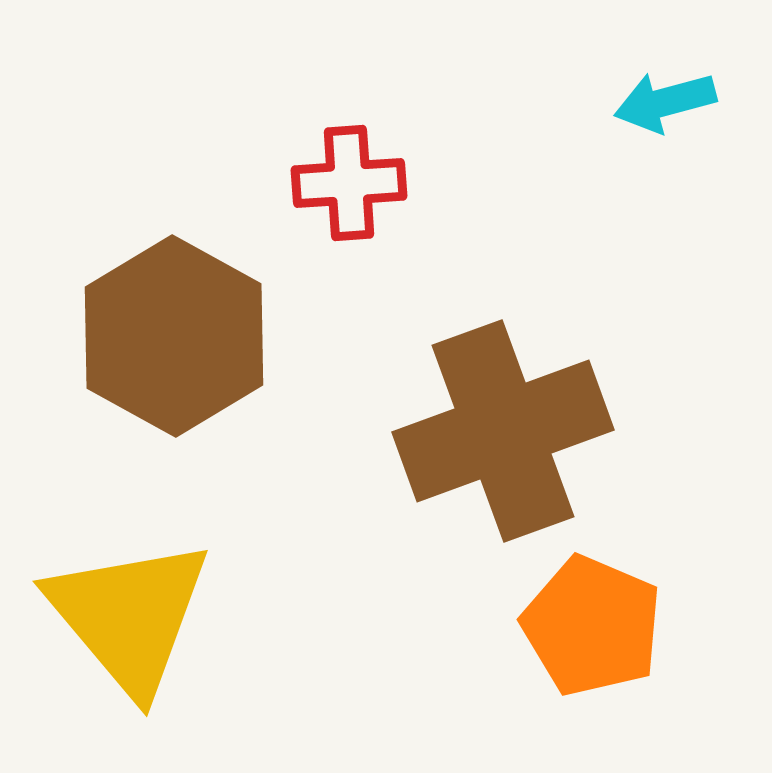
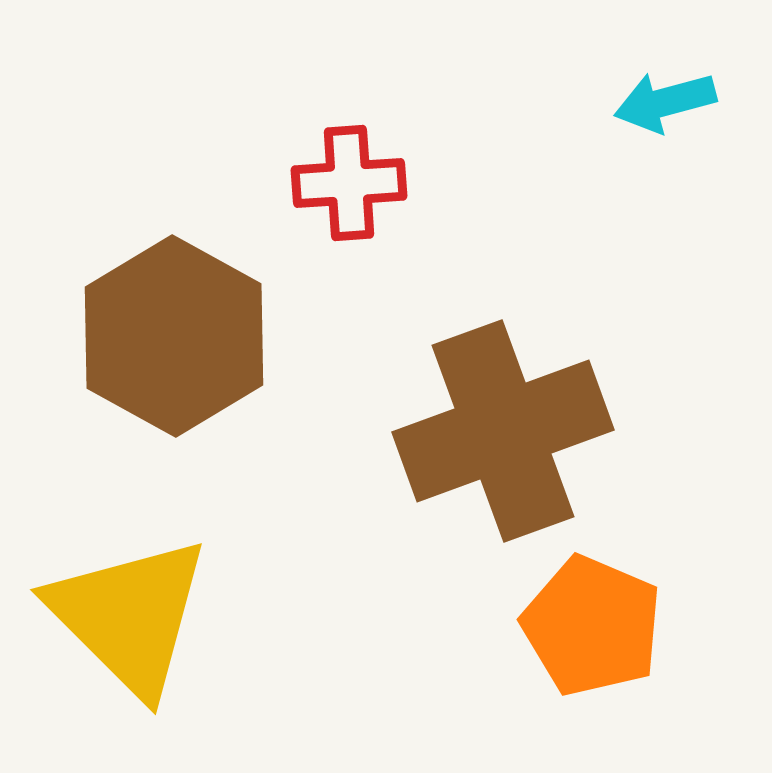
yellow triangle: rotated 5 degrees counterclockwise
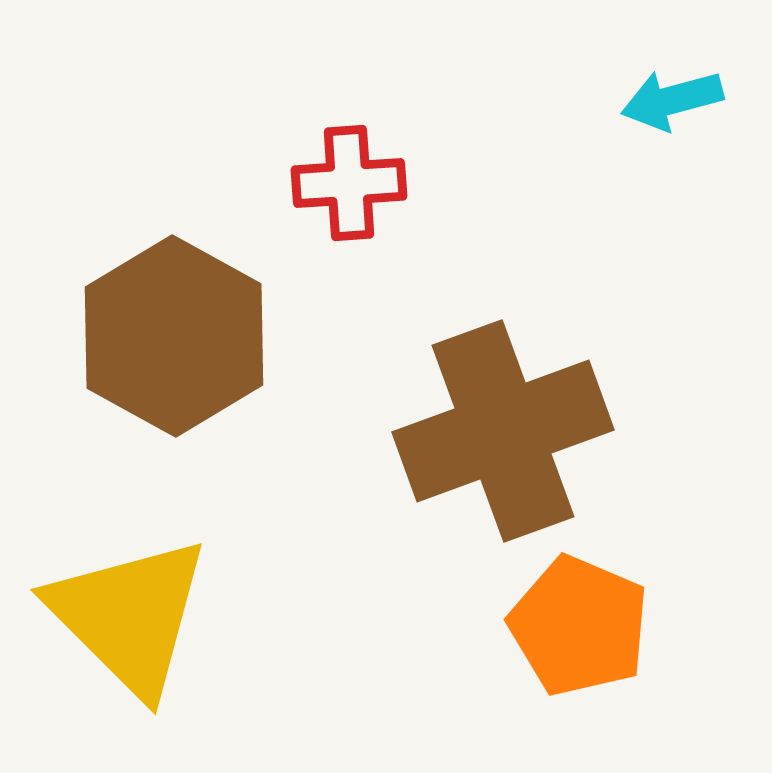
cyan arrow: moved 7 px right, 2 px up
orange pentagon: moved 13 px left
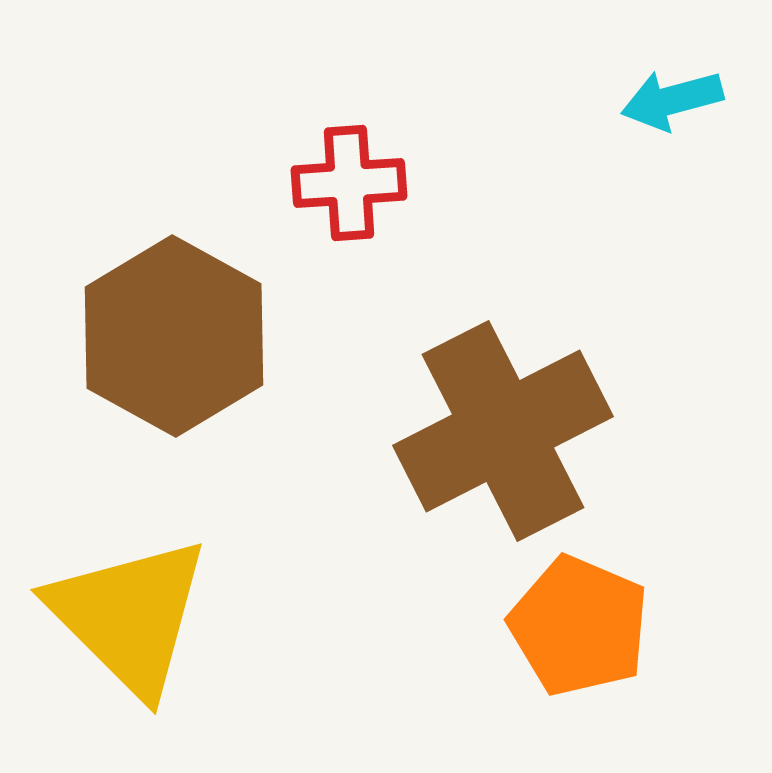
brown cross: rotated 7 degrees counterclockwise
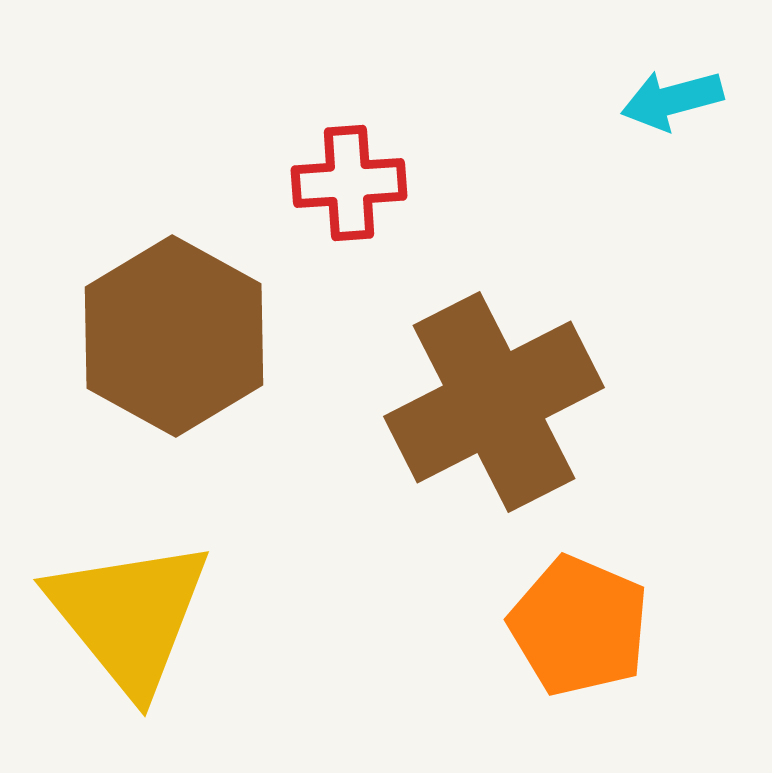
brown cross: moved 9 px left, 29 px up
yellow triangle: rotated 6 degrees clockwise
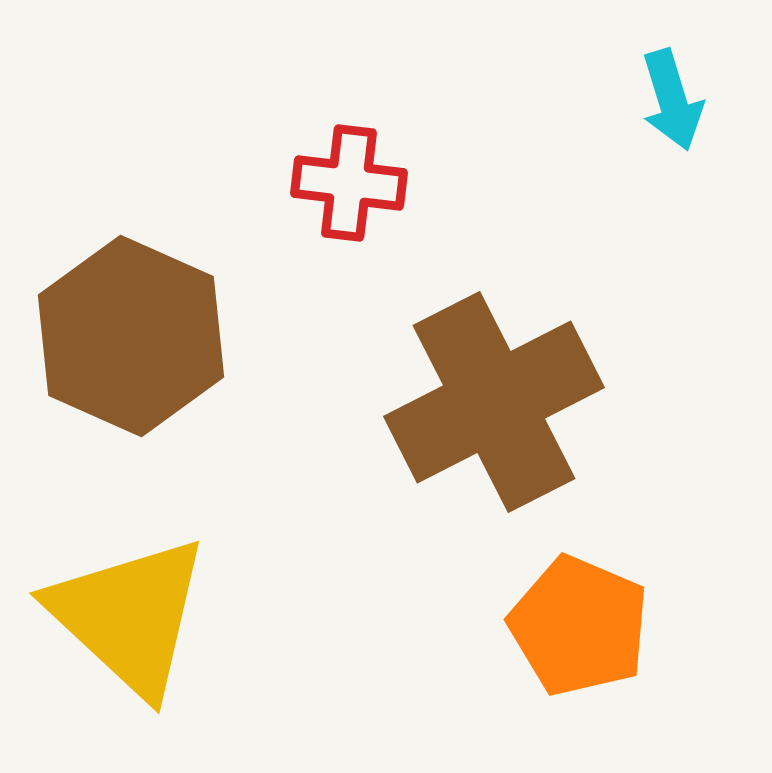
cyan arrow: rotated 92 degrees counterclockwise
red cross: rotated 11 degrees clockwise
brown hexagon: moved 43 px left; rotated 5 degrees counterclockwise
yellow triangle: rotated 8 degrees counterclockwise
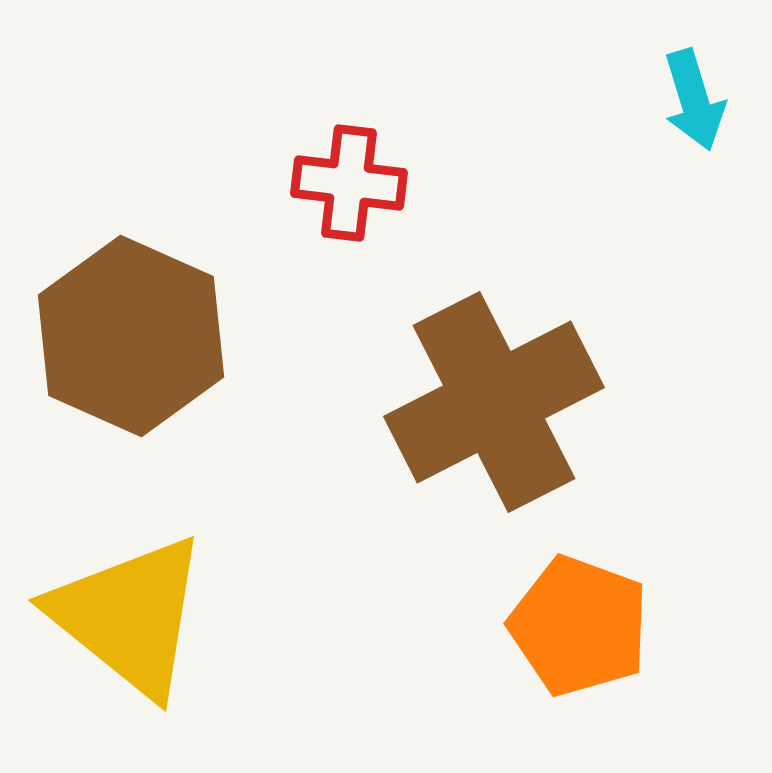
cyan arrow: moved 22 px right
yellow triangle: rotated 4 degrees counterclockwise
orange pentagon: rotated 3 degrees counterclockwise
